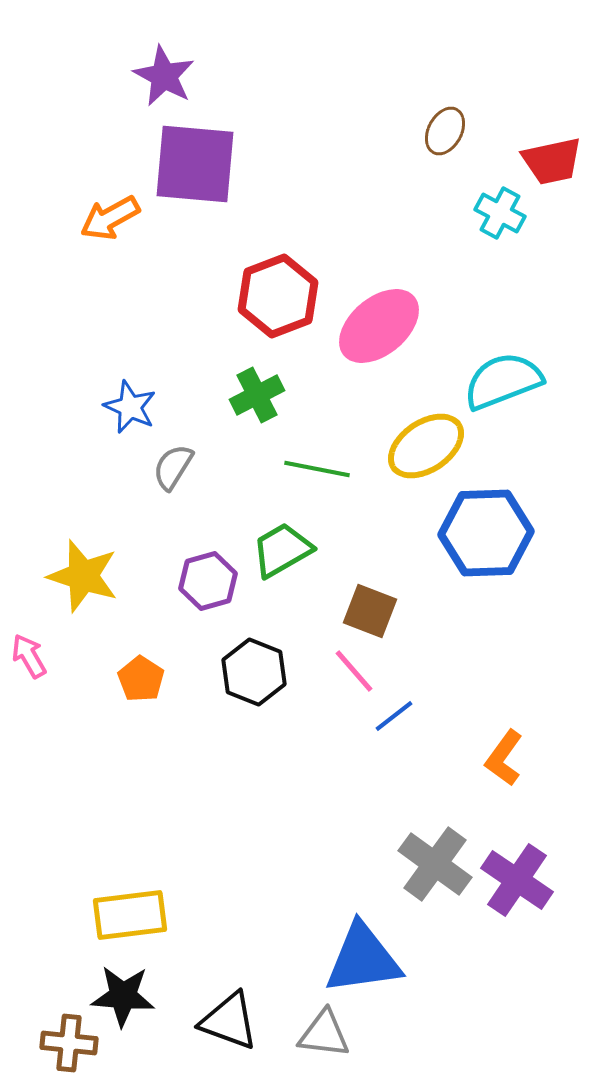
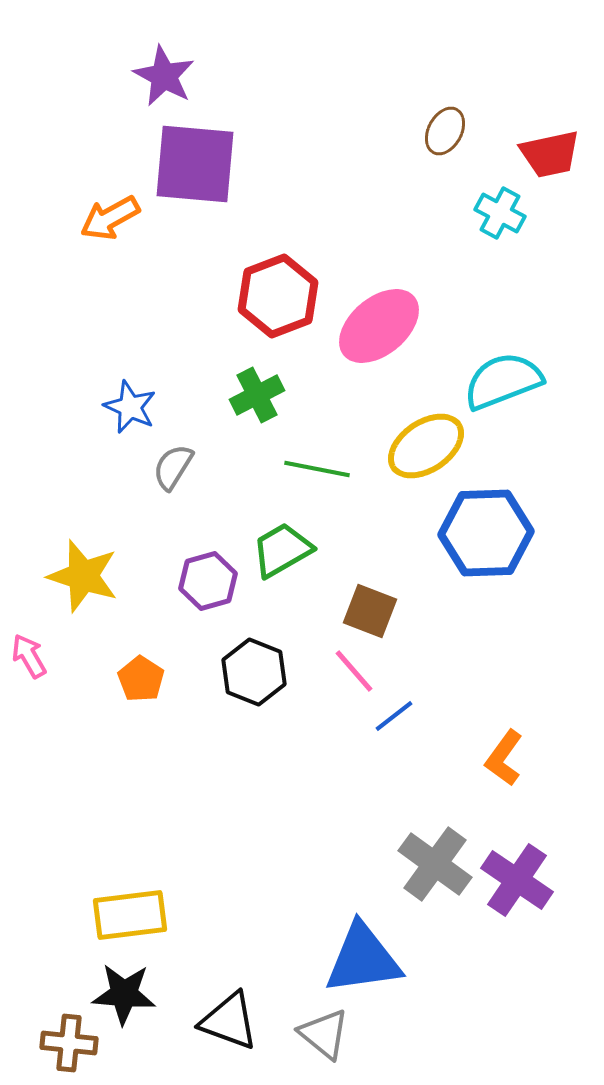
red trapezoid: moved 2 px left, 7 px up
black star: moved 1 px right, 2 px up
gray triangle: rotated 32 degrees clockwise
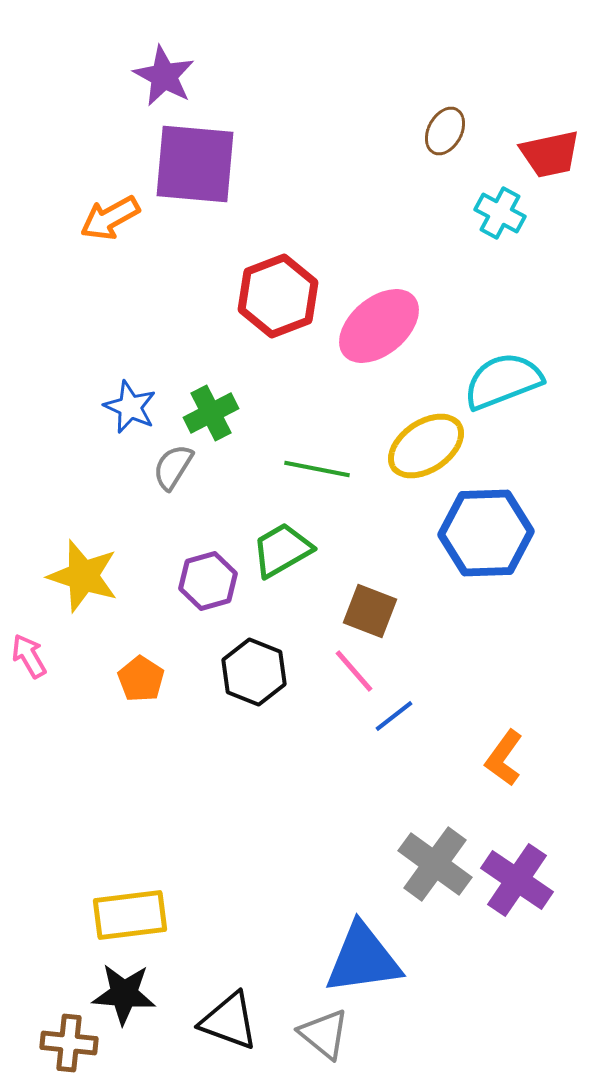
green cross: moved 46 px left, 18 px down
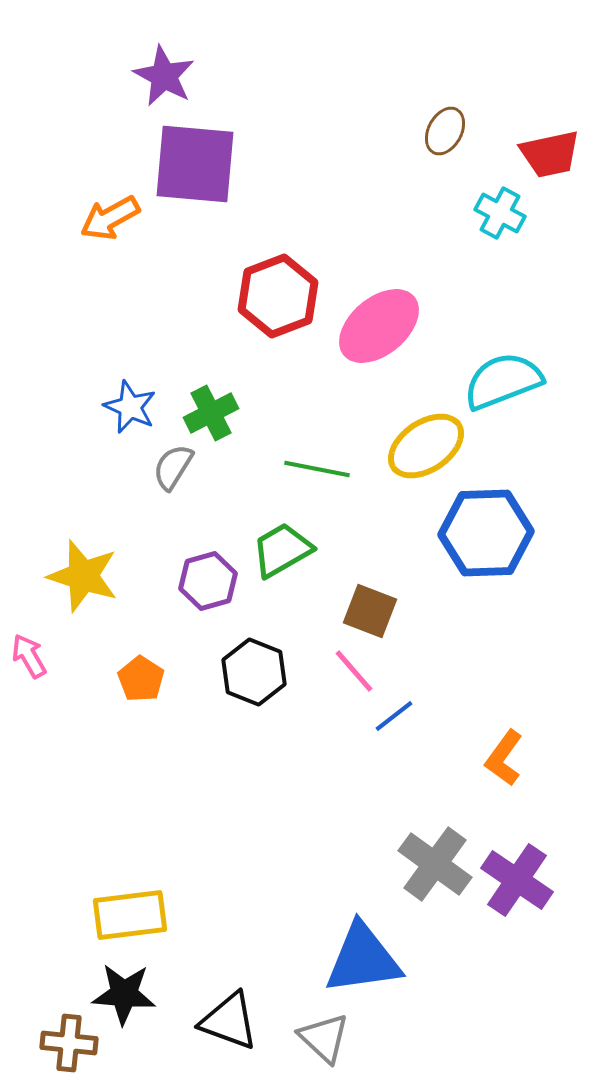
gray triangle: moved 4 px down; rotated 4 degrees clockwise
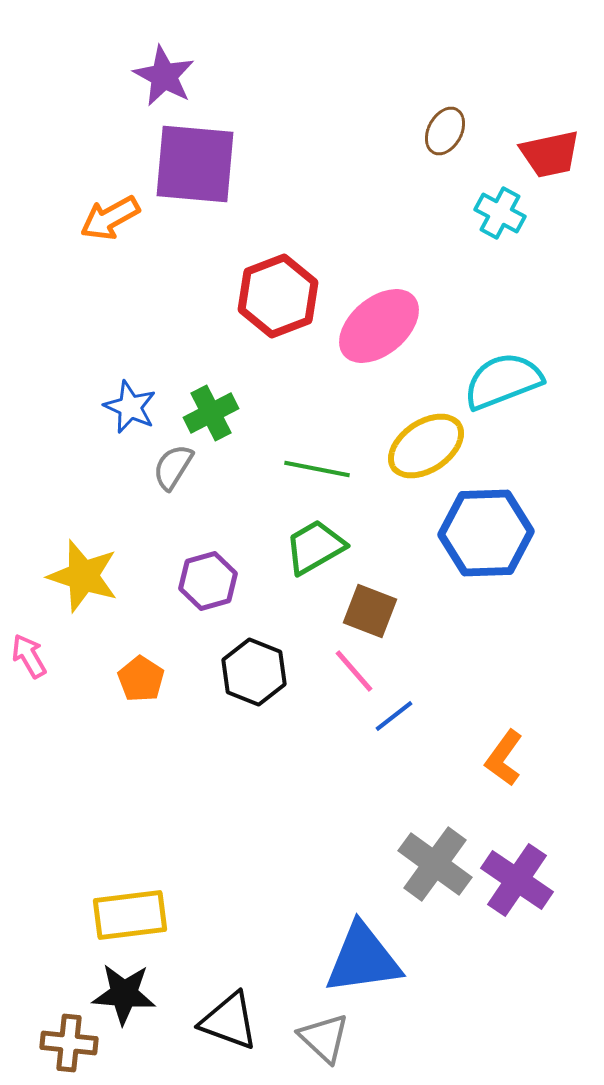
green trapezoid: moved 33 px right, 3 px up
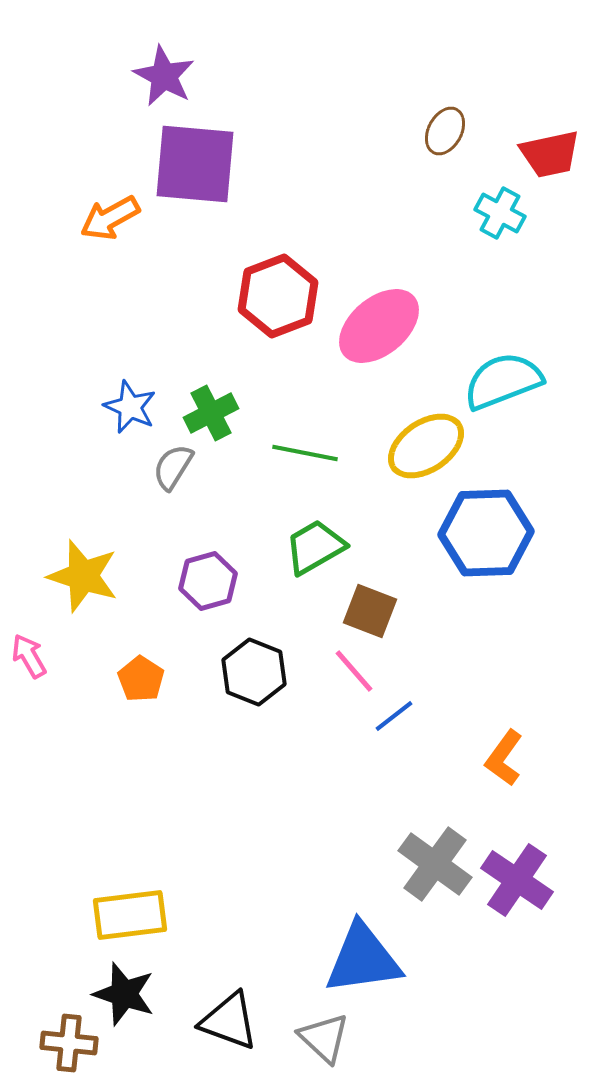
green line: moved 12 px left, 16 px up
black star: rotated 14 degrees clockwise
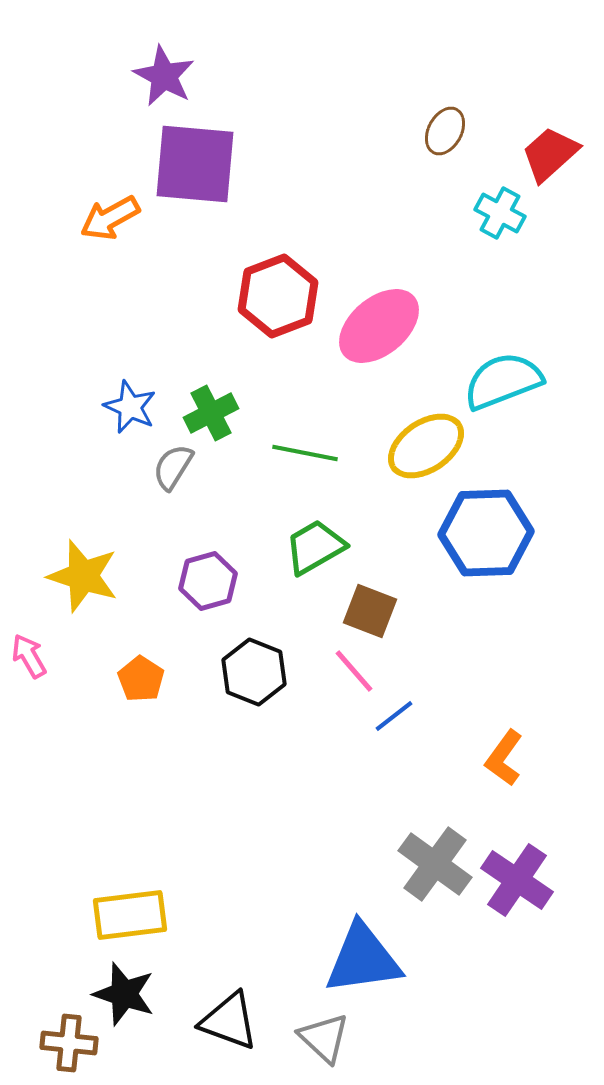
red trapezoid: rotated 150 degrees clockwise
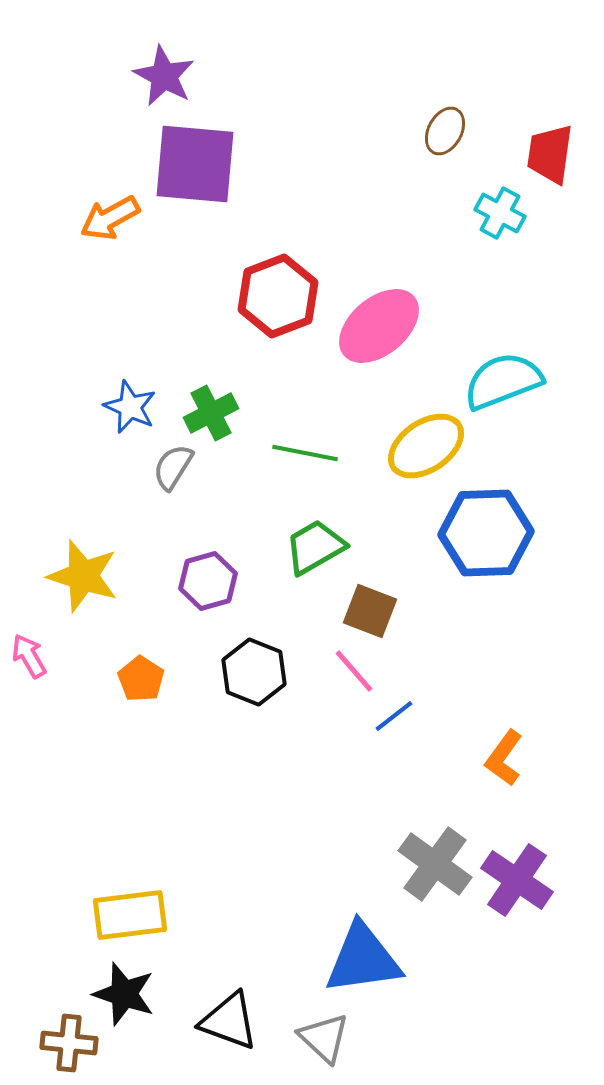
red trapezoid: rotated 40 degrees counterclockwise
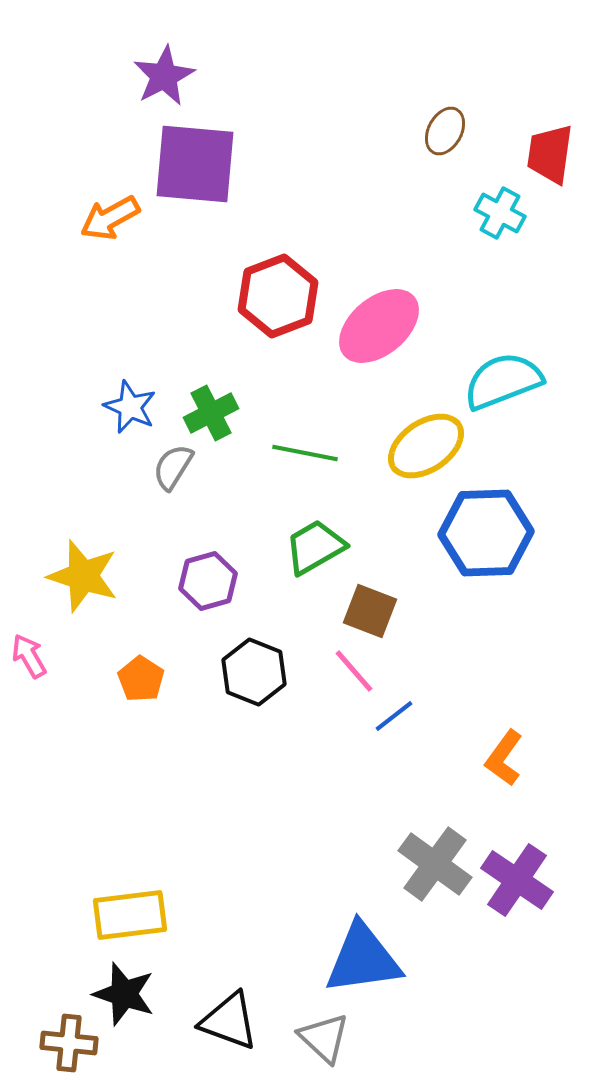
purple star: rotated 16 degrees clockwise
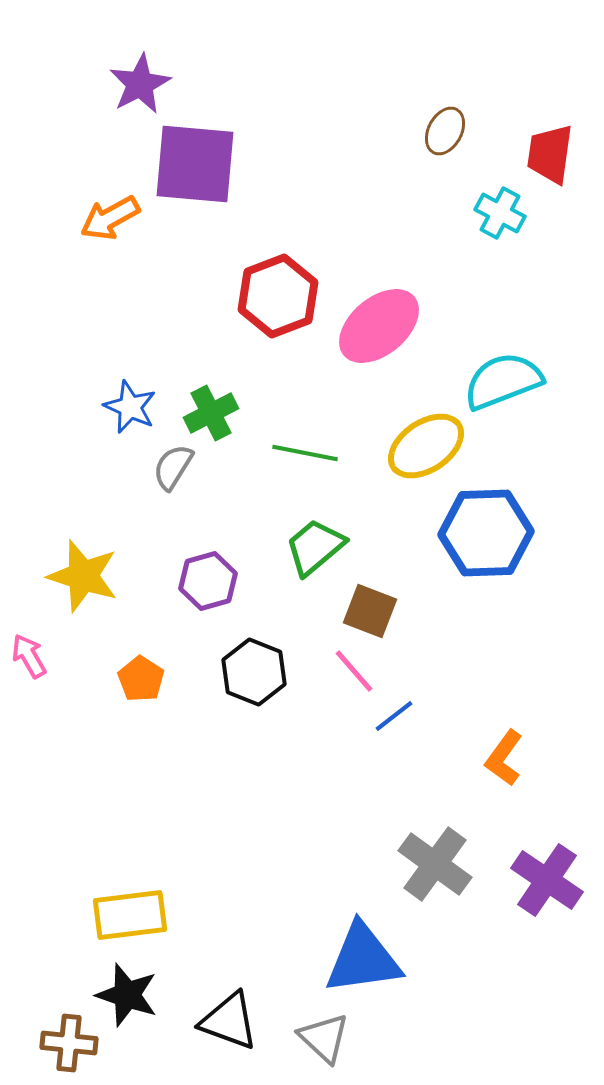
purple star: moved 24 px left, 8 px down
green trapezoid: rotated 10 degrees counterclockwise
purple cross: moved 30 px right
black star: moved 3 px right, 1 px down
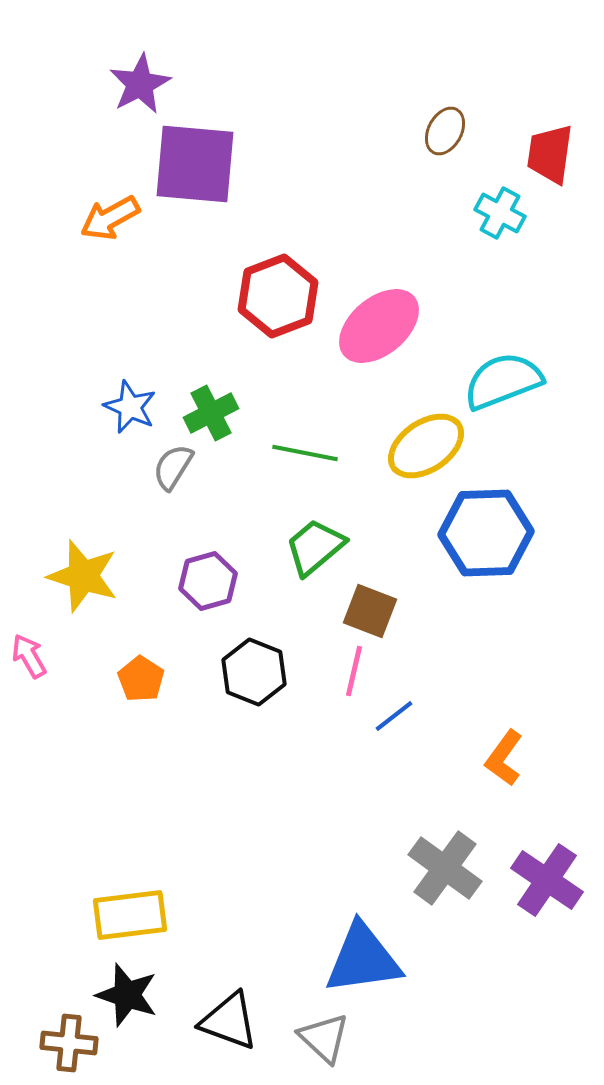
pink line: rotated 54 degrees clockwise
gray cross: moved 10 px right, 4 px down
